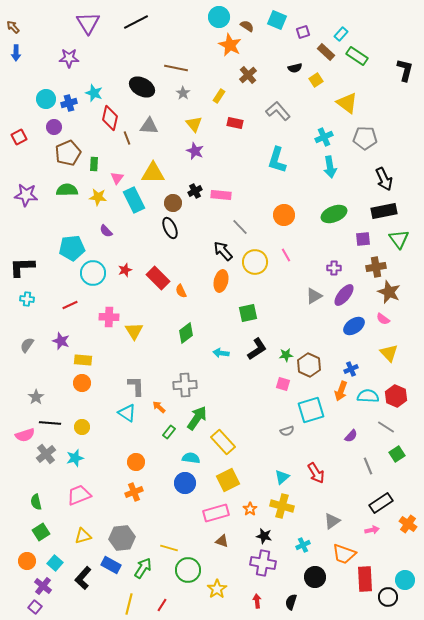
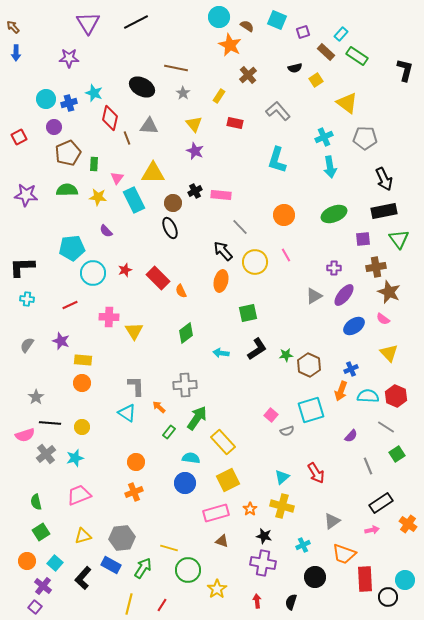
pink square at (283, 384): moved 12 px left, 31 px down; rotated 24 degrees clockwise
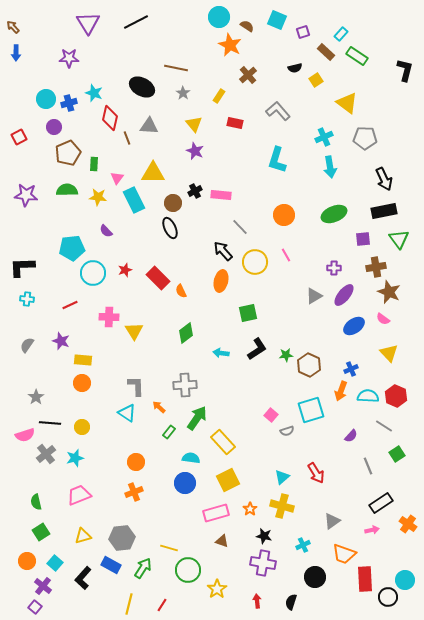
gray line at (386, 427): moved 2 px left, 1 px up
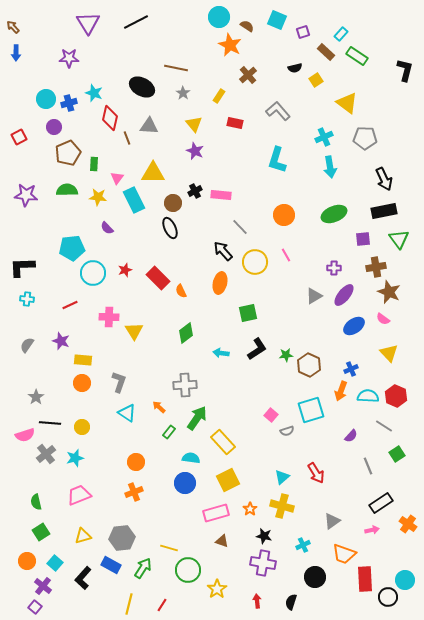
purple semicircle at (106, 231): moved 1 px right, 3 px up
orange ellipse at (221, 281): moved 1 px left, 2 px down
gray L-shape at (136, 386): moved 17 px left, 4 px up; rotated 20 degrees clockwise
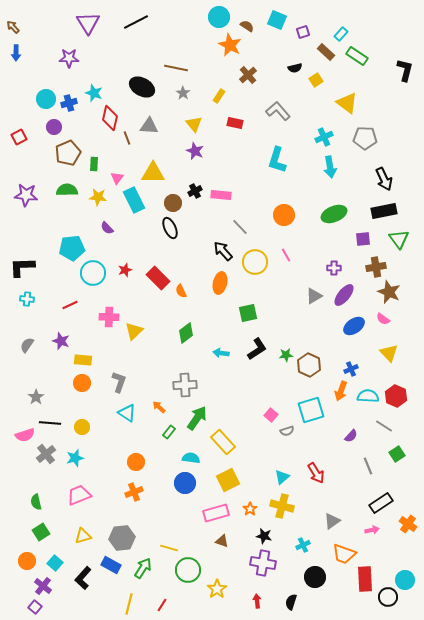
yellow triangle at (134, 331): rotated 18 degrees clockwise
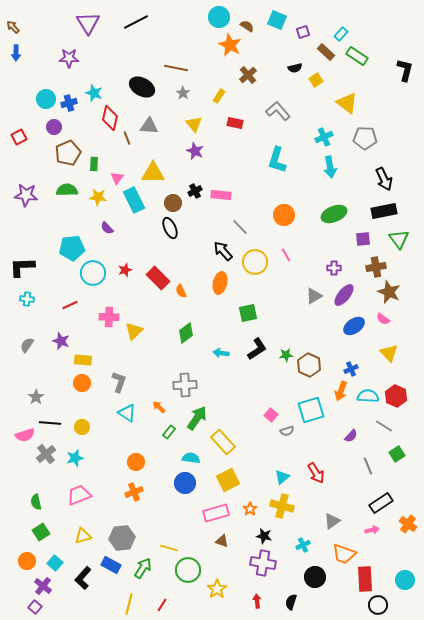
black circle at (388, 597): moved 10 px left, 8 px down
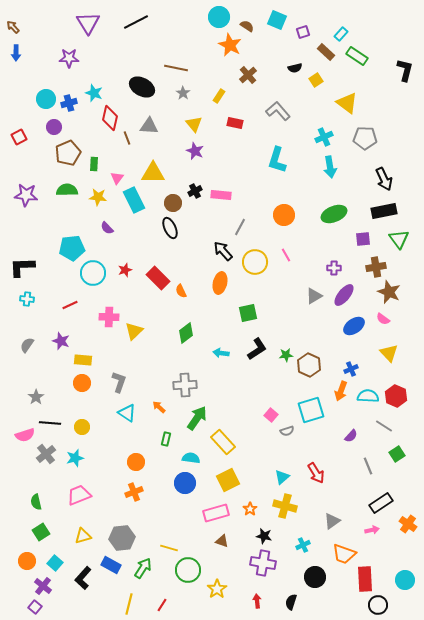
gray line at (240, 227): rotated 72 degrees clockwise
green rectangle at (169, 432): moved 3 px left, 7 px down; rotated 24 degrees counterclockwise
yellow cross at (282, 506): moved 3 px right
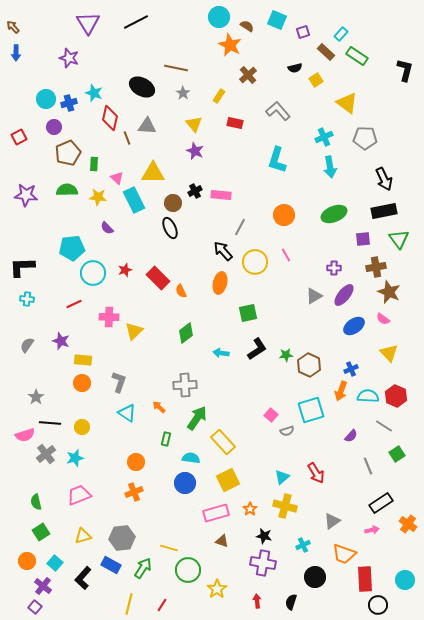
purple star at (69, 58): rotated 18 degrees clockwise
gray triangle at (149, 126): moved 2 px left
pink triangle at (117, 178): rotated 24 degrees counterclockwise
red line at (70, 305): moved 4 px right, 1 px up
